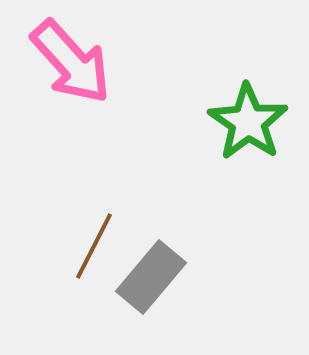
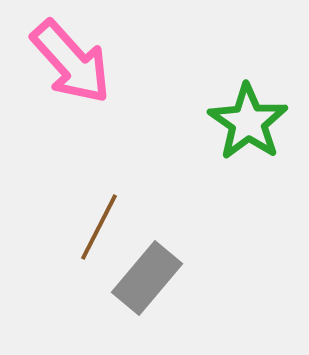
brown line: moved 5 px right, 19 px up
gray rectangle: moved 4 px left, 1 px down
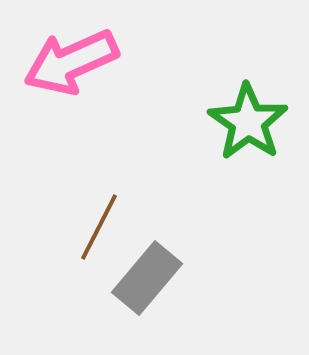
pink arrow: rotated 108 degrees clockwise
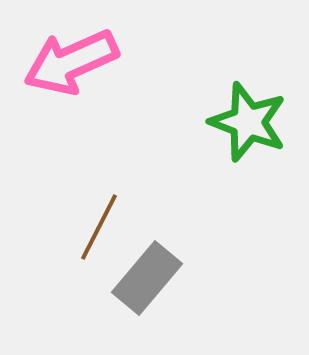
green star: rotated 14 degrees counterclockwise
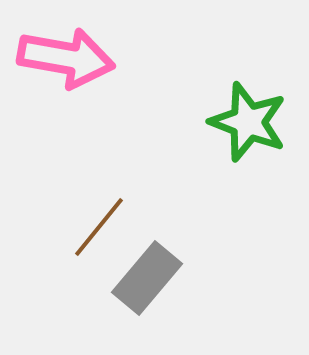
pink arrow: moved 5 px left, 4 px up; rotated 146 degrees counterclockwise
brown line: rotated 12 degrees clockwise
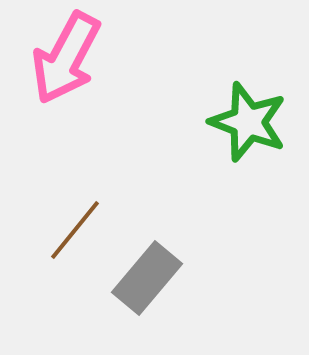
pink arrow: rotated 108 degrees clockwise
brown line: moved 24 px left, 3 px down
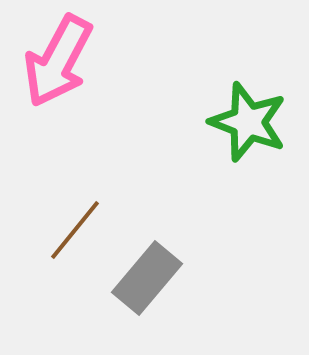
pink arrow: moved 8 px left, 3 px down
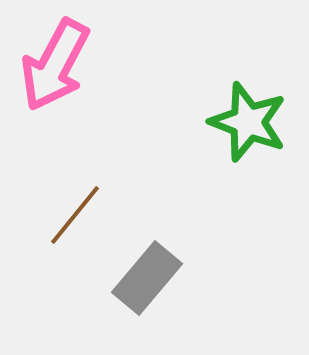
pink arrow: moved 3 px left, 4 px down
brown line: moved 15 px up
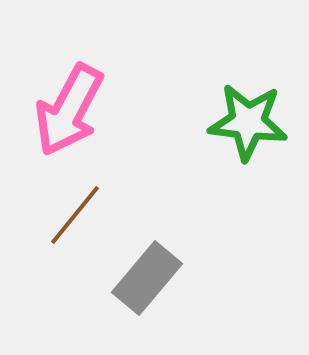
pink arrow: moved 14 px right, 45 px down
green star: rotated 14 degrees counterclockwise
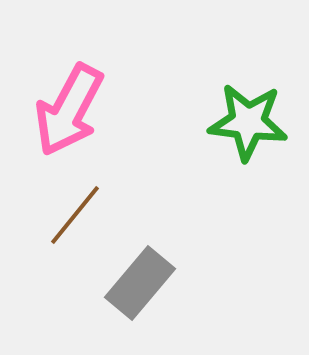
gray rectangle: moved 7 px left, 5 px down
